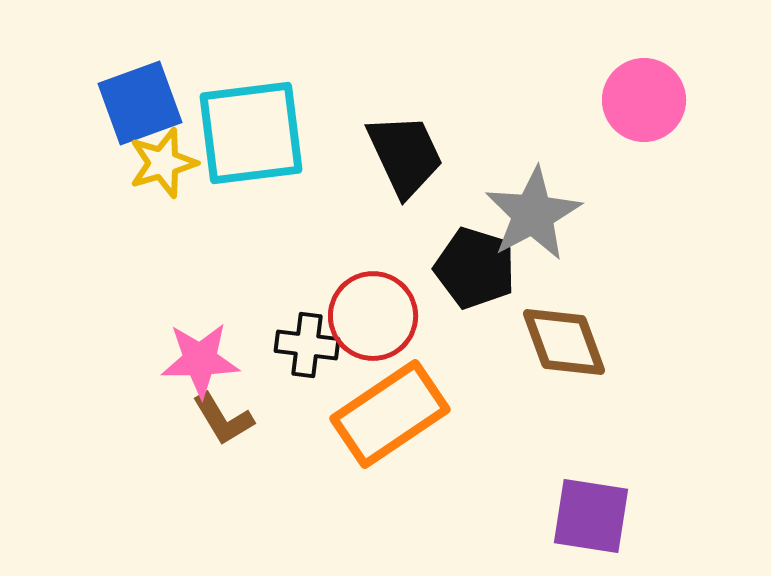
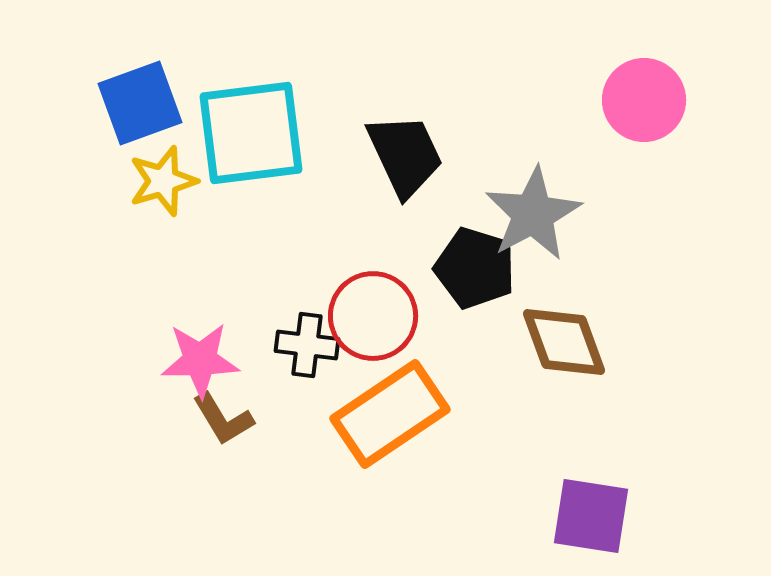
yellow star: moved 18 px down
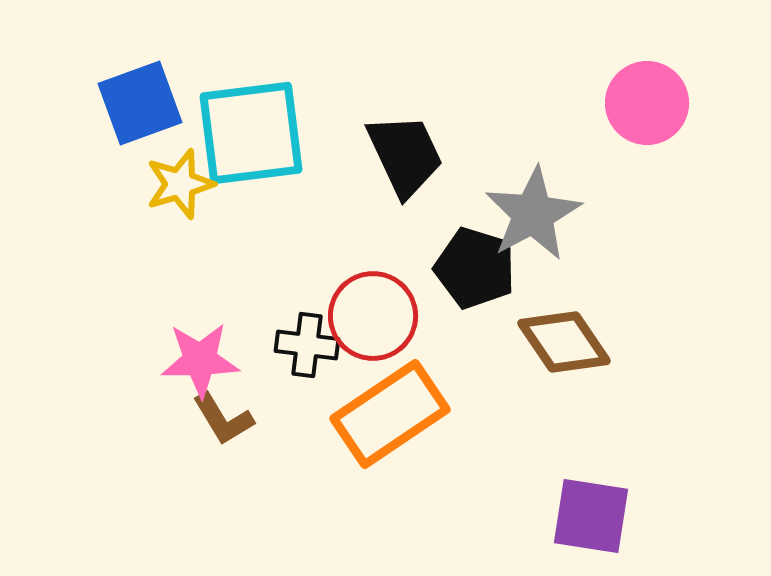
pink circle: moved 3 px right, 3 px down
yellow star: moved 17 px right, 3 px down
brown diamond: rotated 14 degrees counterclockwise
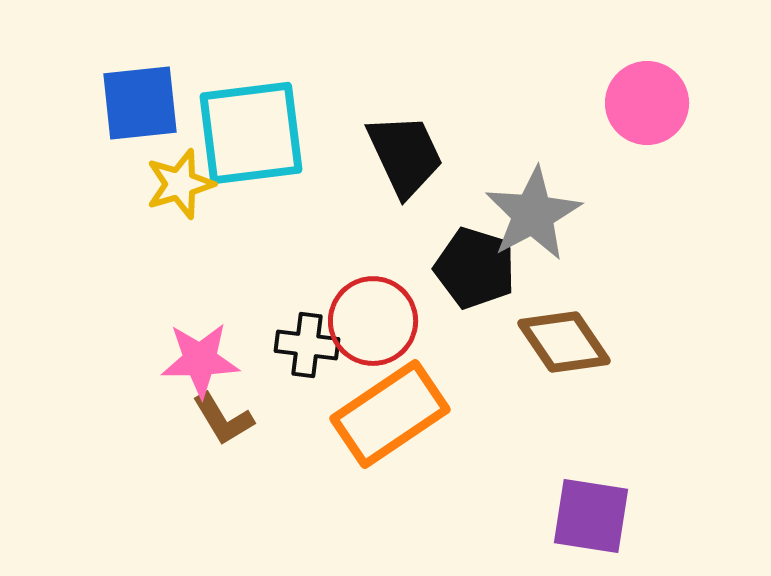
blue square: rotated 14 degrees clockwise
red circle: moved 5 px down
